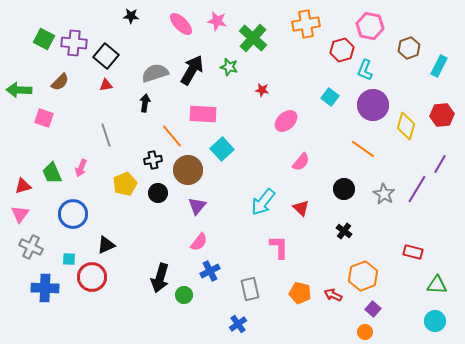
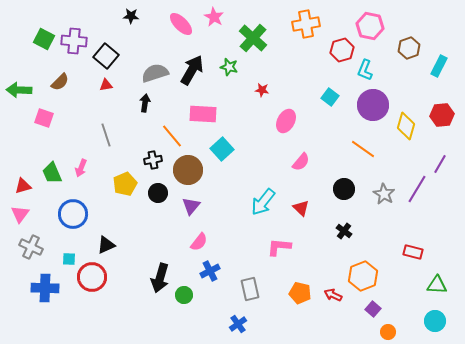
pink star at (217, 21): moved 3 px left, 4 px up; rotated 18 degrees clockwise
purple cross at (74, 43): moved 2 px up
pink ellipse at (286, 121): rotated 20 degrees counterclockwise
purple triangle at (197, 206): moved 6 px left
pink L-shape at (279, 247): rotated 85 degrees counterclockwise
orange circle at (365, 332): moved 23 px right
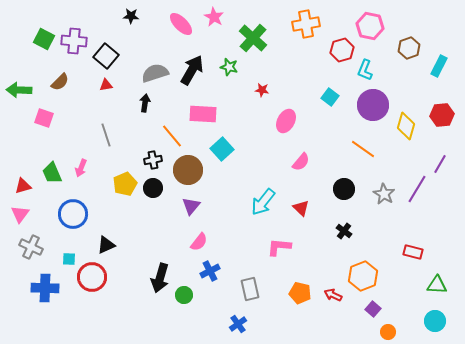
black circle at (158, 193): moved 5 px left, 5 px up
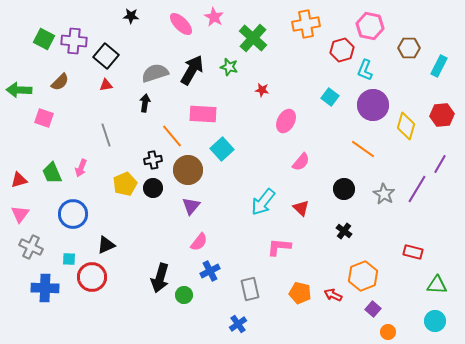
brown hexagon at (409, 48): rotated 20 degrees clockwise
red triangle at (23, 186): moved 4 px left, 6 px up
